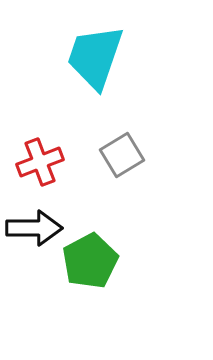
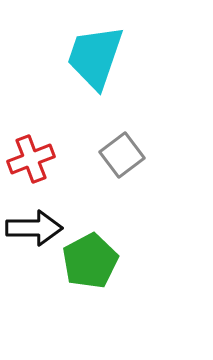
gray square: rotated 6 degrees counterclockwise
red cross: moved 9 px left, 3 px up
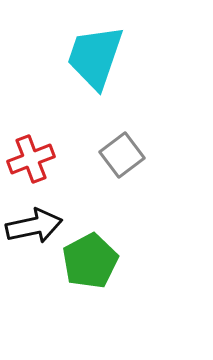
black arrow: moved 2 px up; rotated 12 degrees counterclockwise
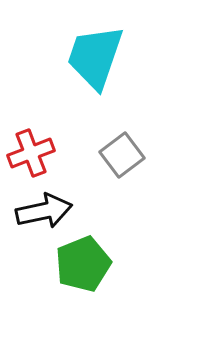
red cross: moved 6 px up
black arrow: moved 10 px right, 15 px up
green pentagon: moved 7 px left, 3 px down; rotated 6 degrees clockwise
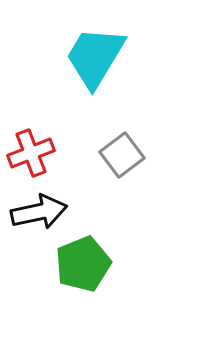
cyan trapezoid: rotated 12 degrees clockwise
black arrow: moved 5 px left, 1 px down
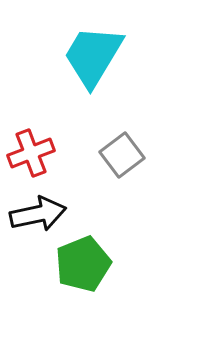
cyan trapezoid: moved 2 px left, 1 px up
black arrow: moved 1 px left, 2 px down
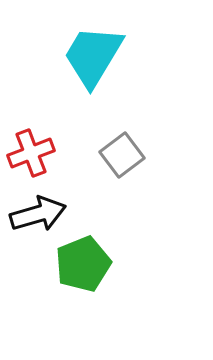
black arrow: rotated 4 degrees counterclockwise
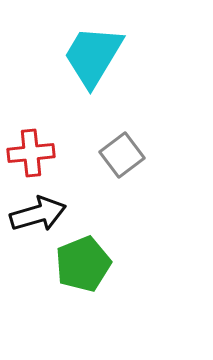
red cross: rotated 15 degrees clockwise
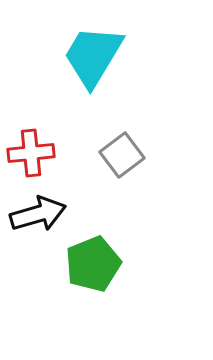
green pentagon: moved 10 px right
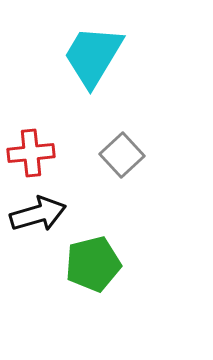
gray square: rotated 6 degrees counterclockwise
green pentagon: rotated 8 degrees clockwise
